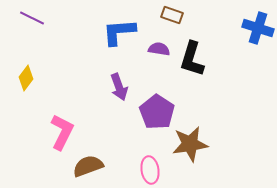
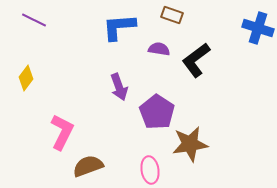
purple line: moved 2 px right, 2 px down
blue L-shape: moved 5 px up
black L-shape: moved 4 px right, 1 px down; rotated 36 degrees clockwise
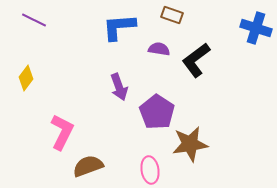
blue cross: moved 2 px left
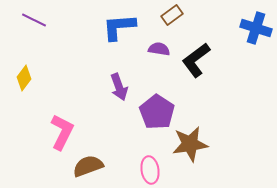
brown rectangle: rotated 55 degrees counterclockwise
yellow diamond: moved 2 px left
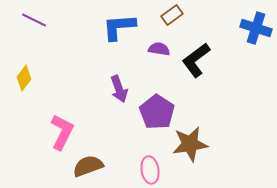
purple arrow: moved 2 px down
